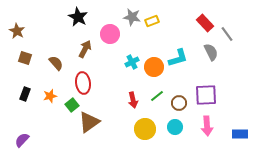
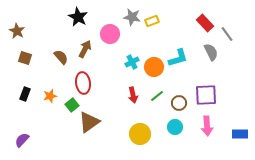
brown semicircle: moved 5 px right, 6 px up
red arrow: moved 5 px up
yellow circle: moved 5 px left, 5 px down
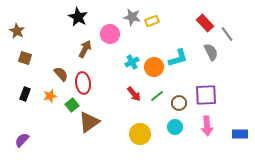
brown semicircle: moved 17 px down
red arrow: moved 1 px right, 1 px up; rotated 28 degrees counterclockwise
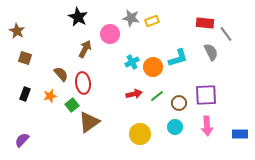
gray star: moved 1 px left, 1 px down
red rectangle: rotated 42 degrees counterclockwise
gray line: moved 1 px left
orange circle: moved 1 px left
red arrow: rotated 63 degrees counterclockwise
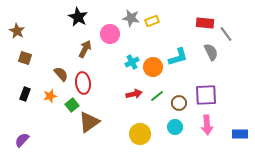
cyan L-shape: moved 1 px up
pink arrow: moved 1 px up
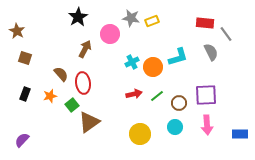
black star: rotated 12 degrees clockwise
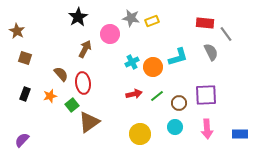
pink arrow: moved 4 px down
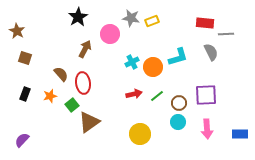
gray line: rotated 56 degrees counterclockwise
cyan circle: moved 3 px right, 5 px up
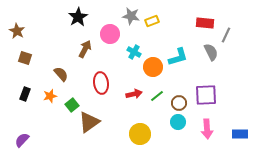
gray star: moved 2 px up
gray line: moved 1 px down; rotated 63 degrees counterclockwise
cyan cross: moved 2 px right, 10 px up; rotated 32 degrees counterclockwise
red ellipse: moved 18 px right
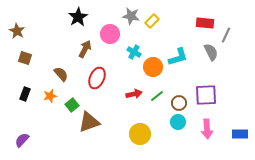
yellow rectangle: rotated 24 degrees counterclockwise
red ellipse: moved 4 px left, 5 px up; rotated 30 degrees clockwise
brown triangle: rotated 15 degrees clockwise
